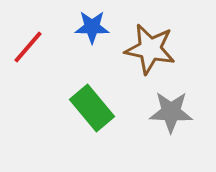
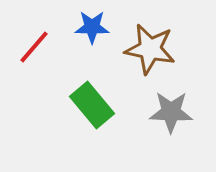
red line: moved 6 px right
green rectangle: moved 3 px up
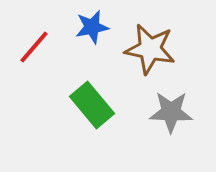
blue star: rotated 12 degrees counterclockwise
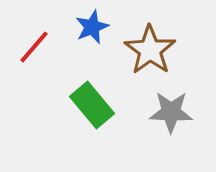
blue star: rotated 12 degrees counterclockwise
brown star: moved 1 px down; rotated 24 degrees clockwise
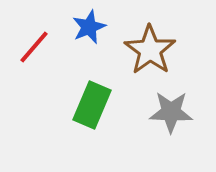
blue star: moved 3 px left
green rectangle: rotated 63 degrees clockwise
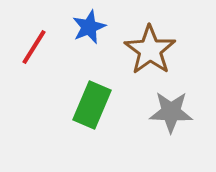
red line: rotated 9 degrees counterclockwise
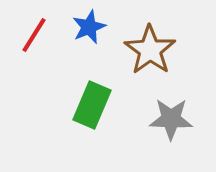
red line: moved 12 px up
gray star: moved 7 px down
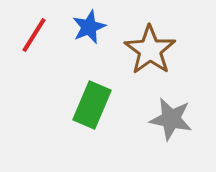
gray star: rotated 9 degrees clockwise
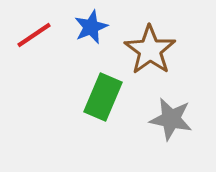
blue star: moved 2 px right
red line: rotated 24 degrees clockwise
green rectangle: moved 11 px right, 8 px up
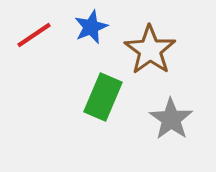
gray star: rotated 24 degrees clockwise
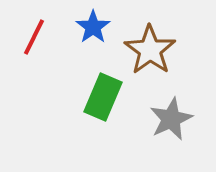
blue star: moved 2 px right; rotated 12 degrees counterclockwise
red line: moved 2 px down; rotated 30 degrees counterclockwise
gray star: rotated 12 degrees clockwise
